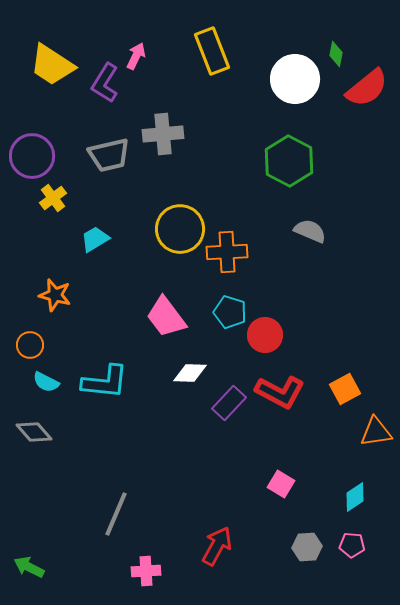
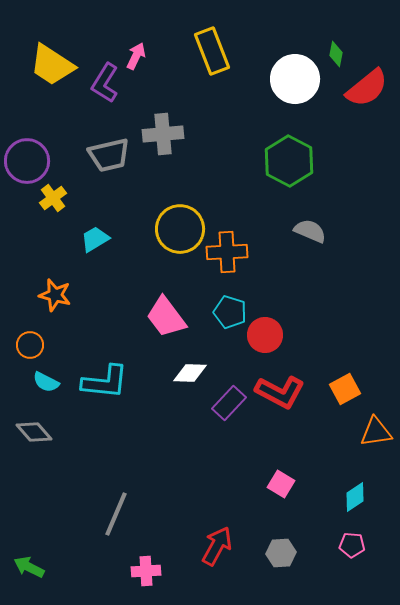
purple circle: moved 5 px left, 5 px down
gray hexagon: moved 26 px left, 6 px down
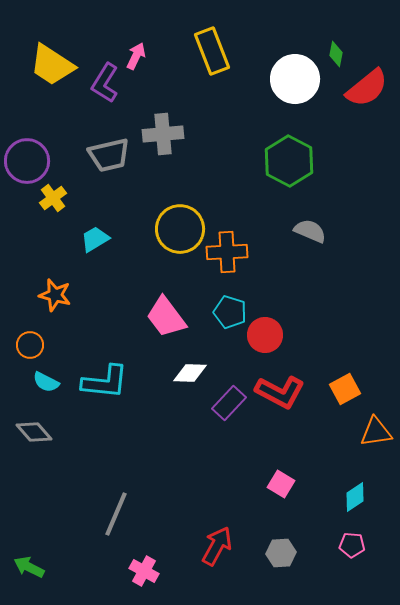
pink cross: moved 2 px left; rotated 32 degrees clockwise
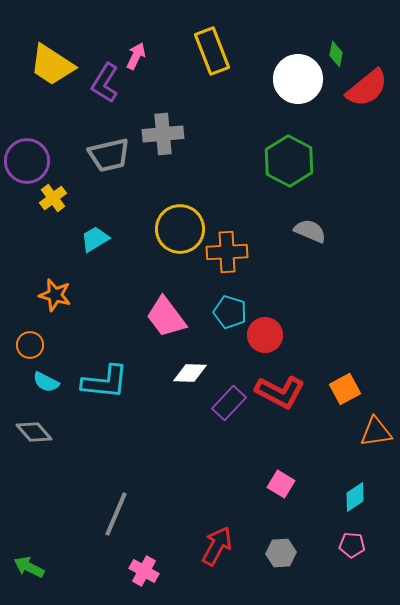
white circle: moved 3 px right
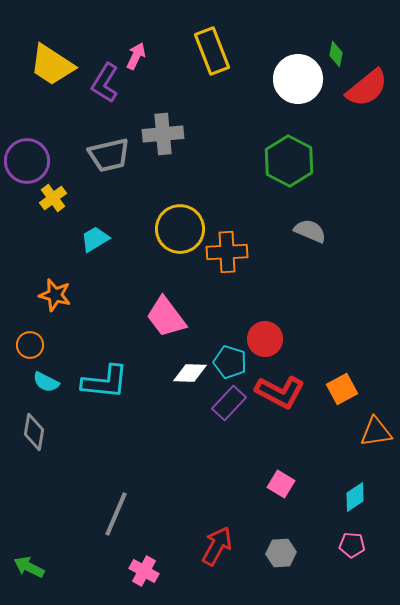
cyan pentagon: moved 50 px down
red circle: moved 4 px down
orange square: moved 3 px left
gray diamond: rotated 51 degrees clockwise
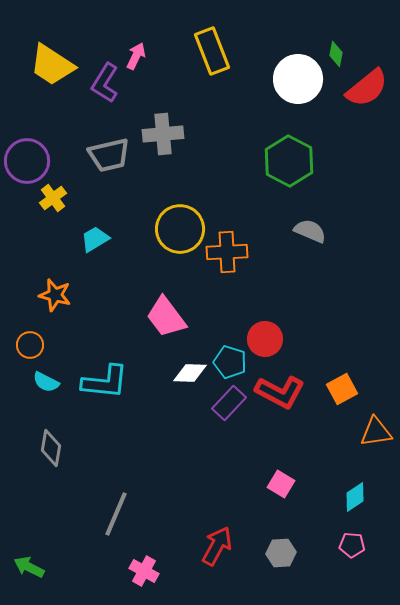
gray diamond: moved 17 px right, 16 px down
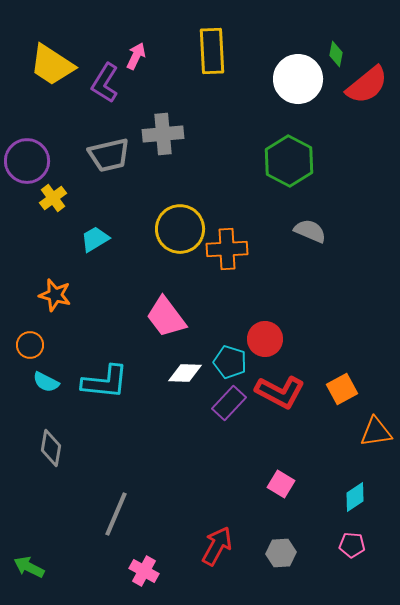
yellow rectangle: rotated 18 degrees clockwise
red semicircle: moved 3 px up
orange cross: moved 3 px up
white diamond: moved 5 px left
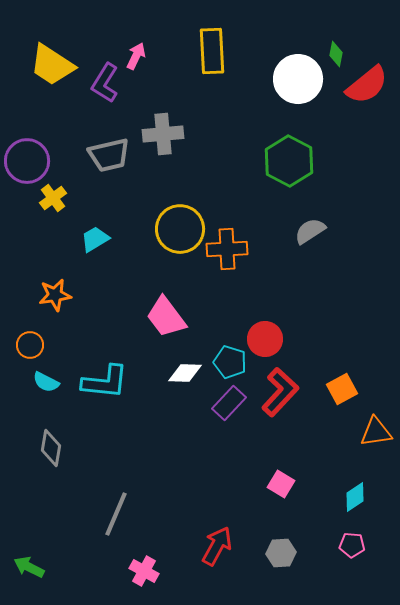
gray semicircle: rotated 56 degrees counterclockwise
orange star: rotated 24 degrees counterclockwise
red L-shape: rotated 75 degrees counterclockwise
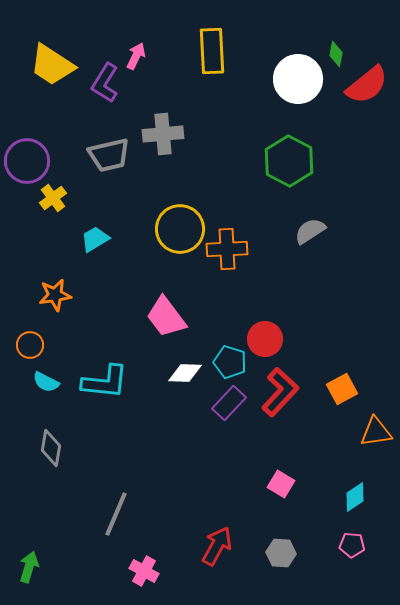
gray hexagon: rotated 8 degrees clockwise
green arrow: rotated 80 degrees clockwise
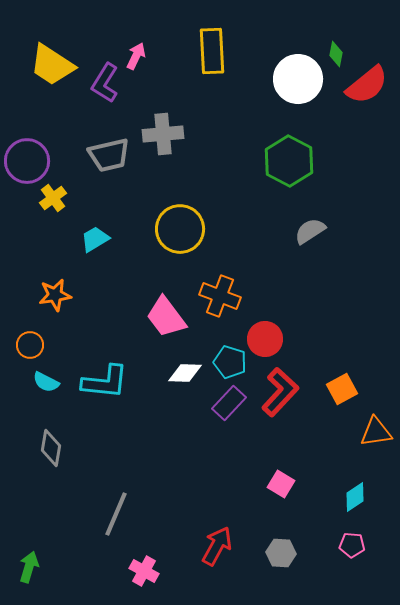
orange cross: moved 7 px left, 47 px down; rotated 24 degrees clockwise
